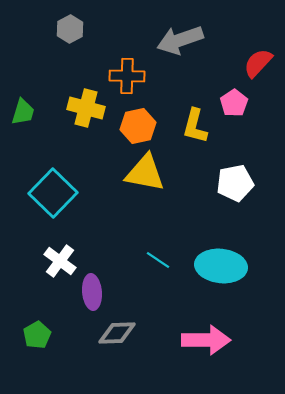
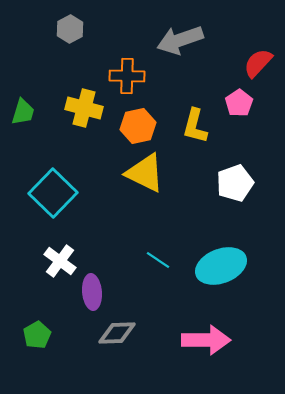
pink pentagon: moved 5 px right
yellow cross: moved 2 px left
yellow triangle: rotated 15 degrees clockwise
white pentagon: rotated 9 degrees counterclockwise
cyan ellipse: rotated 27 degrees counterclockwise
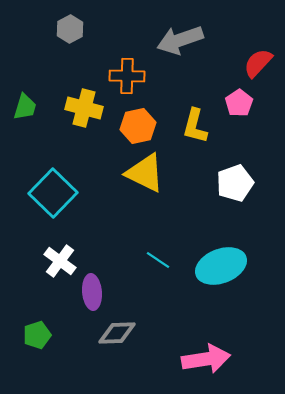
green trapezoid: moved 2 px right, 5 px up
green pentagon: rotated 12 degrees clockwise
pink arrow: moved 19 px down; rotated 9 degrees counterclockwise
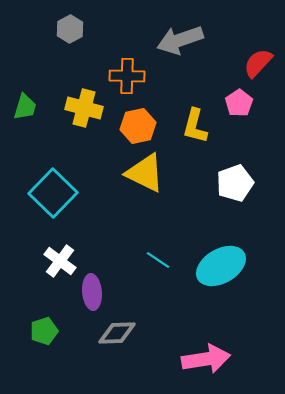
cyan ellipse: rotated 9 degrees counterclockwise
green pentagon: moved 7 px right, 4 px up
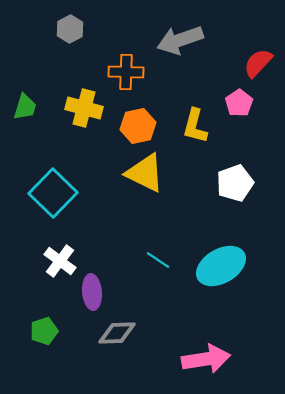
orange cross: moved 1 px left, 4 px up
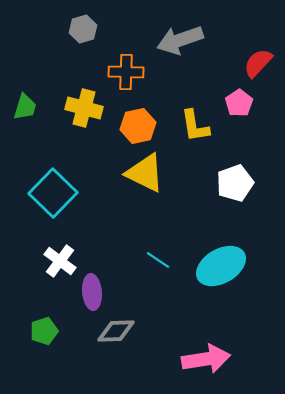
gray hexagon: moved 13 px right; rotated 12 degrees clockwise
yellow L-shape: rotated 24 degrees counterclockwise
gray diamond: moved 1 px left, 2 px up
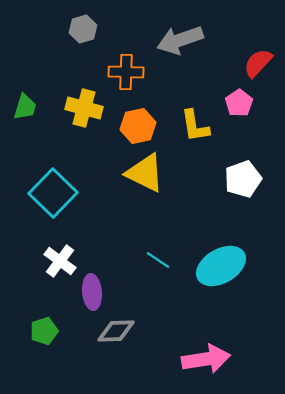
white pentagon: moved 8 px right, 4 px up
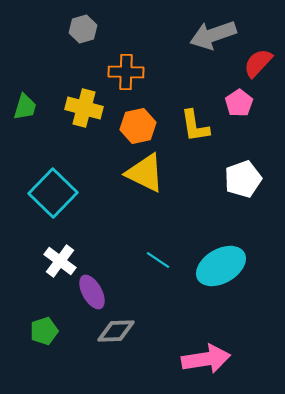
gray arrow: moved 33 px right, 5 px up
purple ellipse: rotated 24 degrees counterclockwise
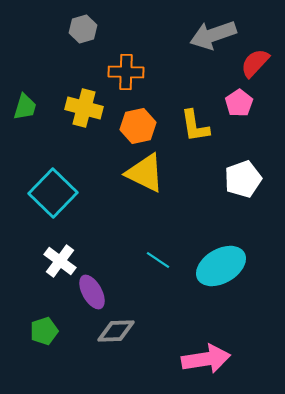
red semicircle: moved 3 px left
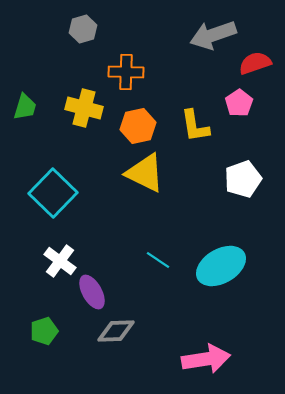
red semicircle: rotated 28 degrees clockwise
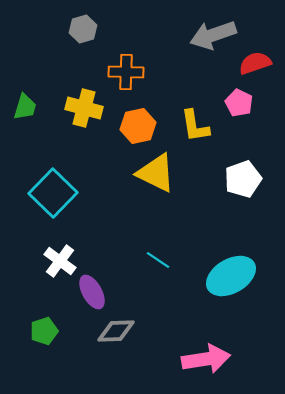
pink pentagon: rotated 12 degrees counterclockwise
yellow triangle: moved 11 px right
cyan ellipse: moved 10 px right, 10 px down
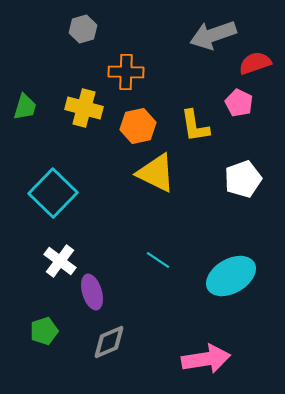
purple ellipse: rotated 12 degrees clockwise
gray diamond: moved 7 px left, 11 px down; rotated 21 degrees counterclockwise
